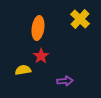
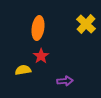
yellow cross: moved 6 px right, 5 px down
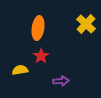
yellow semicircle: moved 3 px left
purple arrow: moved 4 px left
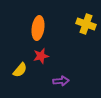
yellow cross: rotated 24 degrees counterclockwise
red star: rotated 21 degrees clockwise
yellow semicircle: rotated 140 degrees clockwise
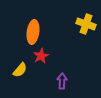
orange ellipse: moved 5 px left, 4 px down
red star: rotated 14 degrees counterclockwise
purple arrow: moved 1 px right; rotated 84 degrees counterclockwise
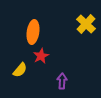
yellow cross: rotated 24 degrees clockwise
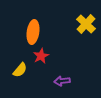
purple arrow: rotated 98 degrees counterclockwise
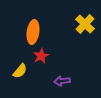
yellow cross: moved 1 px left
yellow semicircle: moved 1 px down
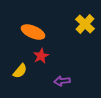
orange ellipse: rotated 75 degrees counterclockwise
